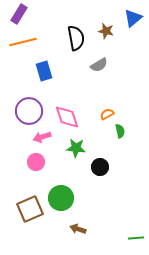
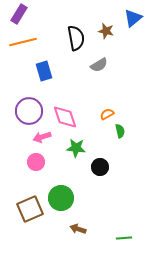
pink diamond: moved 2 px left
green line: moved 12 px left
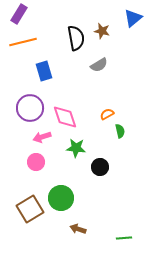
brown star: moved 4 px left
purple circle: moved 1 px right, 3 px up
brown square: rotated 8 degrees counterclockwise
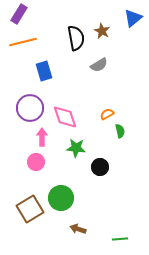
brown star: rotated 14 degrees clockwise
pink arrow: rotated 108 degrees clockwise
green line: moved 4 px left, 1 px down
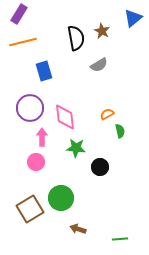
pink diamond: rotated 12 degrees clockwise
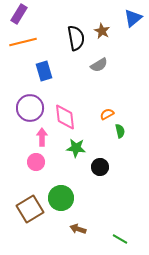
green line: rotated 35 degrees clockwise
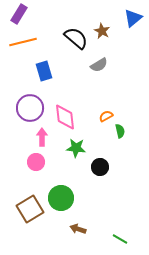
black semicircle: rotated 40 degrees counterclockwise
orange semicircle: moved 1 px left, 2 px down
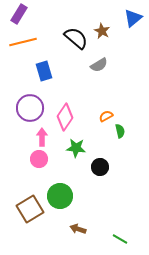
pink diamond: rotated 40 degrees clockwise
pink circle: moved 3 px right, 3 px up
green circle: moved 1 px left, 2 px up
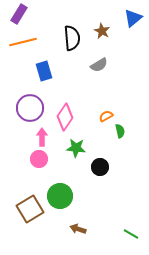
black semicircle: moved 4 px left; rotated 45 degrees clockwise
green line: moved 11 px right, 5 px up
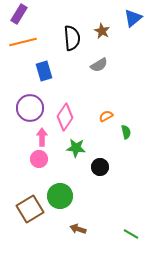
green semicircle: moved 6 px right, 1 px down
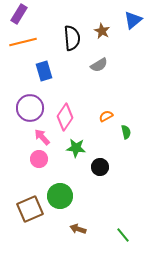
blue triangle: moved 2 px down
pink arrow: rotated 42 degrees counterclockwise
brown square: rotated 8 degrees clockwise
green line: moved 8 px left, 1 px down; rotated 21 degrees clockwise
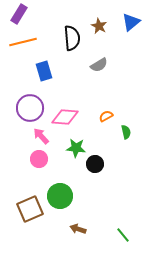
blue triangle: moved 2 px left, 2 px down
brown star: moved 3 px left, 5 px up
pink diamond: rotated 60 degrees clockwise
pink arrow: moved 1 px left, 1 px up
black circle: moved 5 px left, 3 px up
